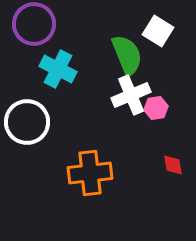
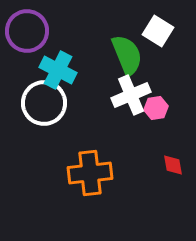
purple circle: moved 7 px left, 7 px down
cyan cross: moved 1 px down
white circle: moved 17 px right, 19 px up
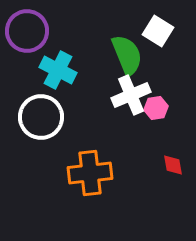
white circle: moved 3 px left, 14 px down
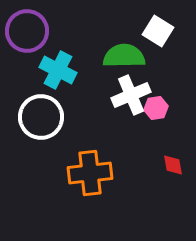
green semicircle: moved 3 px left, 1 px down; rotated 69 degrees counterclockwise
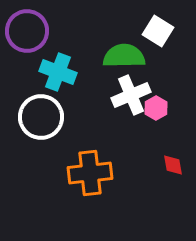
cyan cross: moved 2 px down; rotated 6 degrees counterclockwise
pink hexagon: rotated 20 degrees counterclockwise
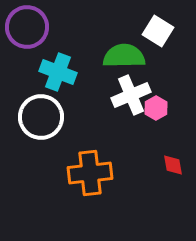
purple circle: moved 4 px up
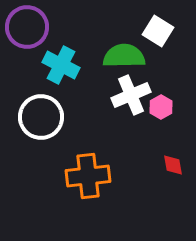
cyan cross: moved 3 px right, 7 px up; rotated 6 degrees clockwise
pink hexagon: moved 5 px right, 1 px up
orange cross: moved 2 px left, 3 px down
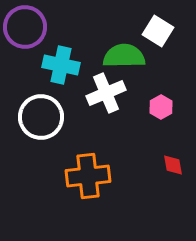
purple circle: moved 2 px left
cyan cross: rotated 15 degrees counterclockwise
white cross: moved 25 px left, 2 px up
